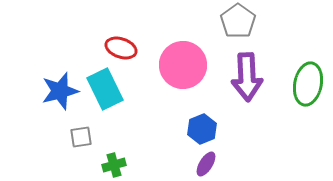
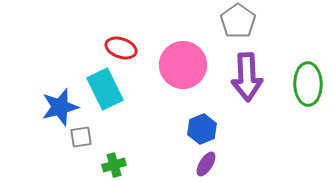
green ellipse: rotated 12 degrees counterclockwise
blue star: moved 16 px down
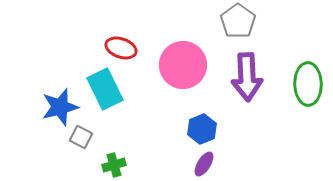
gray square: rotated 35 degrees clockwise
purple ellipse: moved 2 px left
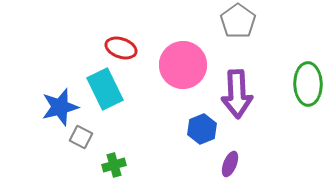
purple arrow: moved 10 px left, 17 px down
purple ellipse: moved 26 px right; rotated 10 degrees counterclockwise
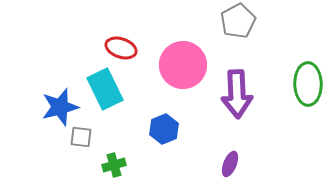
gray pentagon: rotated 8 degrees clockwise
blue hexagon: moved 38 px left
gray square: rotated 20 degrees counterclockwise
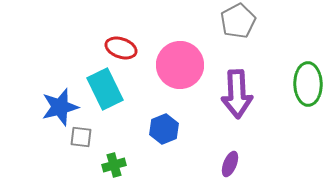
pink circle: moved 3 px left
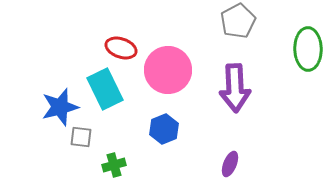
pink circle: moved 12 px left, 5 px down
green ellipse: moved 35 px up
purple arrow: moved 2 px left, 6 px up
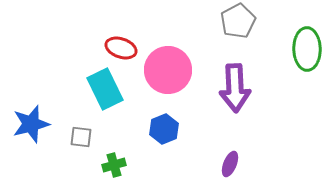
green ellipse: moved 1 px left
blue star: moved 29 px left, 17 px down
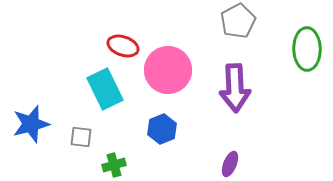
red ellipse: moved 2 px right, 2 px up
blue hexagon: moved 2 px left
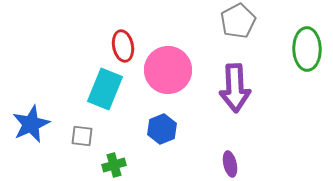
red ellipse: rotated 60 degrees clockwise
cyan rectangle: rotated 48 degrees clockwise
blue star: rotated 9 degrees counterclockwise
gray square: moved 1 px right, 1 px up
purple ellipse: rotated 35 degrees counterclockwise
